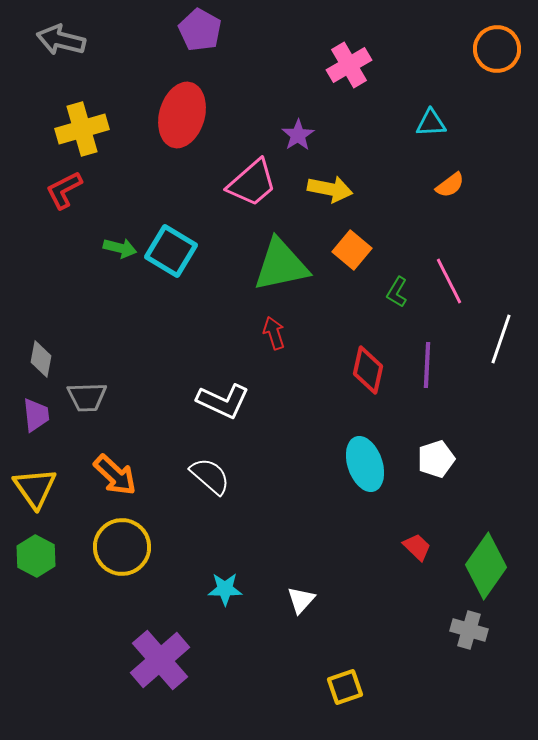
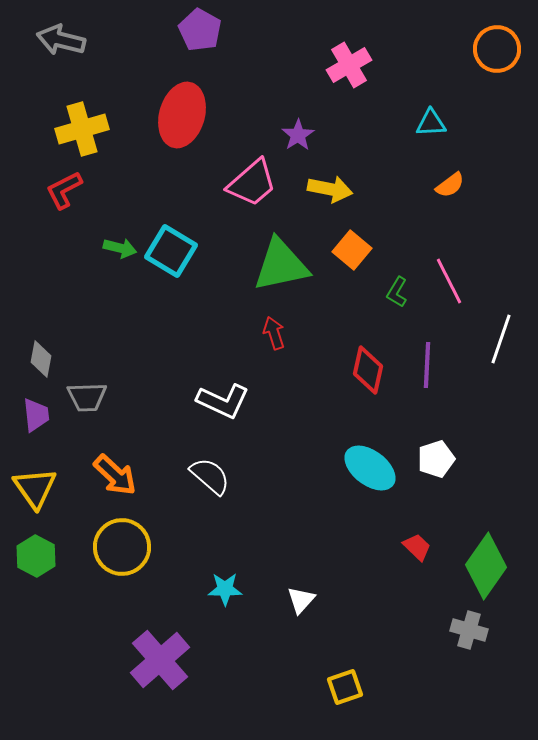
cyan ellipse: moved 5 px right, 4 px down; rotated 34 degrees counterclockwise
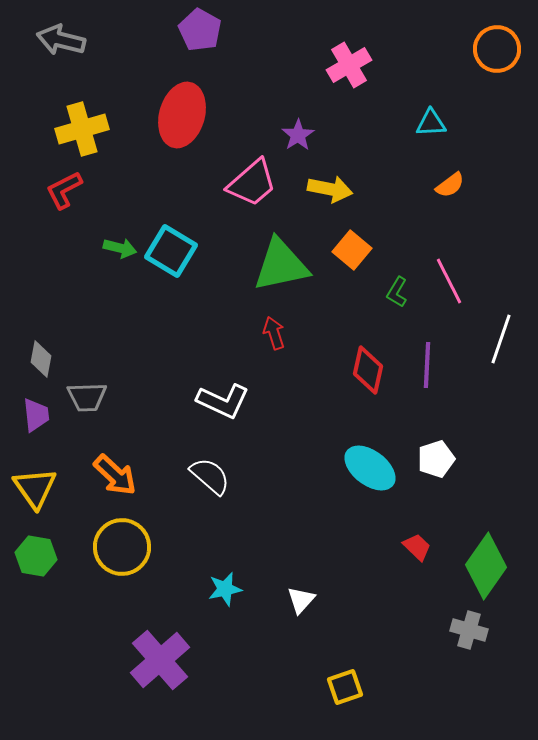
green hexagon: rotated 18 degrees counterclockwise
cyan star: rotated 12 degrees counterclockwise
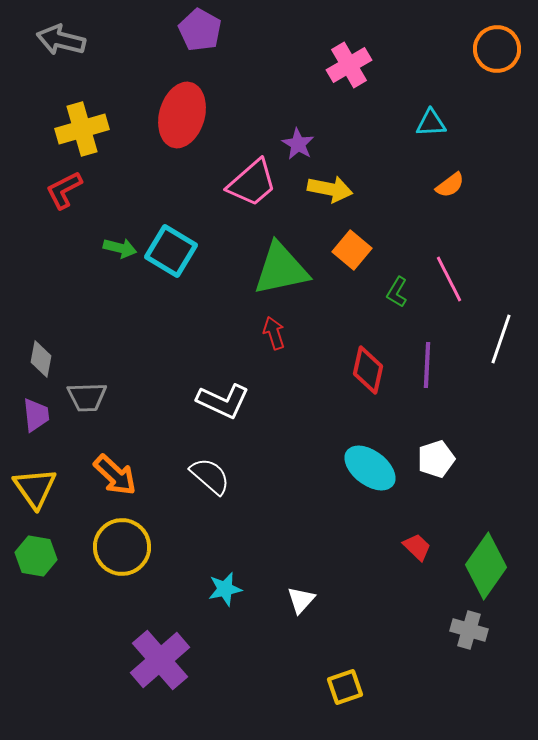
purple star: moved 9 px down; rotated 8 degrees counterclockwise
green triangle: moved 4 px down
pink line: moved 2 px up
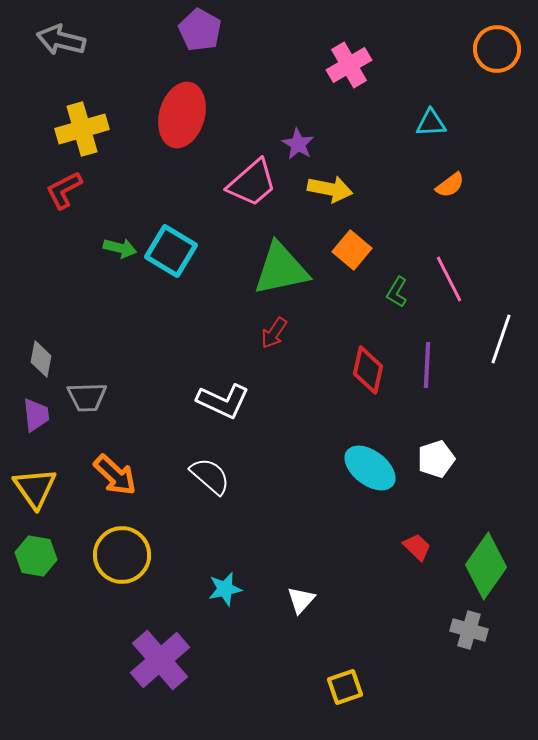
red arrow: rotated 128 degrees counterclockwise
yellow circle: moved 8 px down
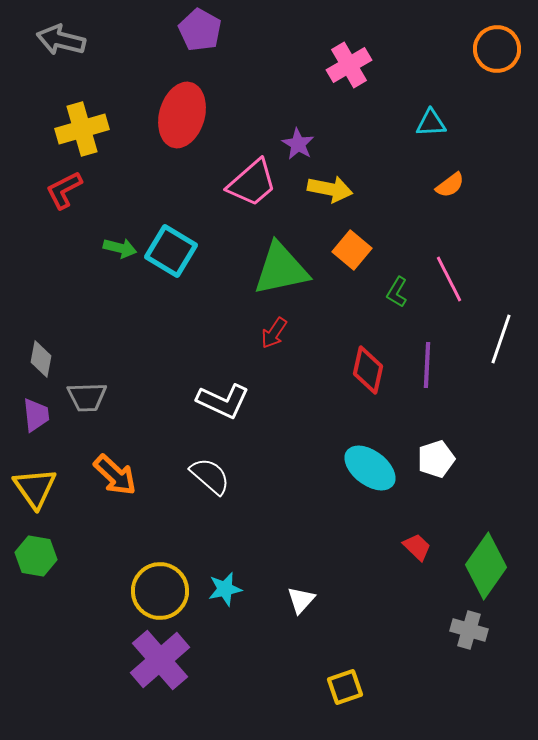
yellow circle: moved 38 px right, 36 px down
